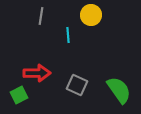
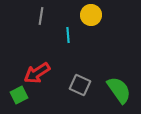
red arrow: rotated 148 degrees clockwise
gray square: moved 3 px right
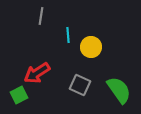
yellow circle: moved 32 px down
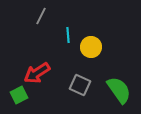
gray line: rotated 18 degrees clockwise
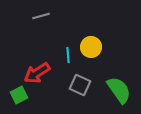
gray line: rotated 48 degrees clockwise
cyan line: moved 20 px down
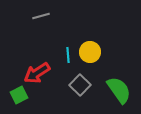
yellow circle: moved 1 px left, 5 px down
gray square: rotated 20 degrees clockwise
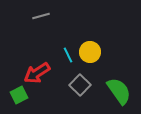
cyan line: rotated 21 degrees counterclockwise
green semicircle: moved 1 px down
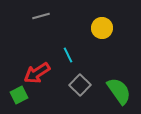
yellow circle: moved 12 px right, 24 px up
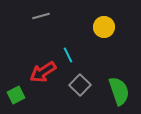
yellow circle: moved 2 px right, 1 px up
red arrow: moved 6 px right, 1 px up
green semicircle: rotated 16 degrees clockwise
green square: moved 3 px left
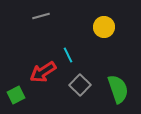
green semicircle: moved 1 px left, 2 px up
